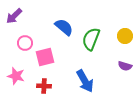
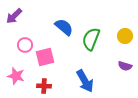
pink circle: moved 2 px down
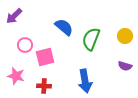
blue arrow: rotated 20 degrees clockwise
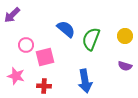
purple arrow: moved 2 px left, 1 px up
blue semicircle: moved 2 px right, 2 px down
pink circle: moved 1 px right
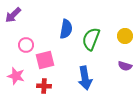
purple arrow: moved 1 px right
blue semicircle: rotated 60 degrees clockwise
pink square: moved 3 px down
blue arrow: moved 3 px up
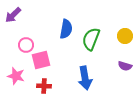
pink square: moved 4 px left
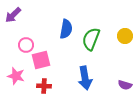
purple semicircle: moved 19 px down
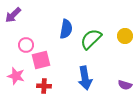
green semicircle: rotated 25 degrees clockwise
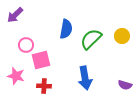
purple arrow: moved 2 px right
yellow circle: moved 3 px left
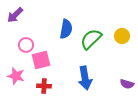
purple semicircle: moved 2 px right, 1 px up
